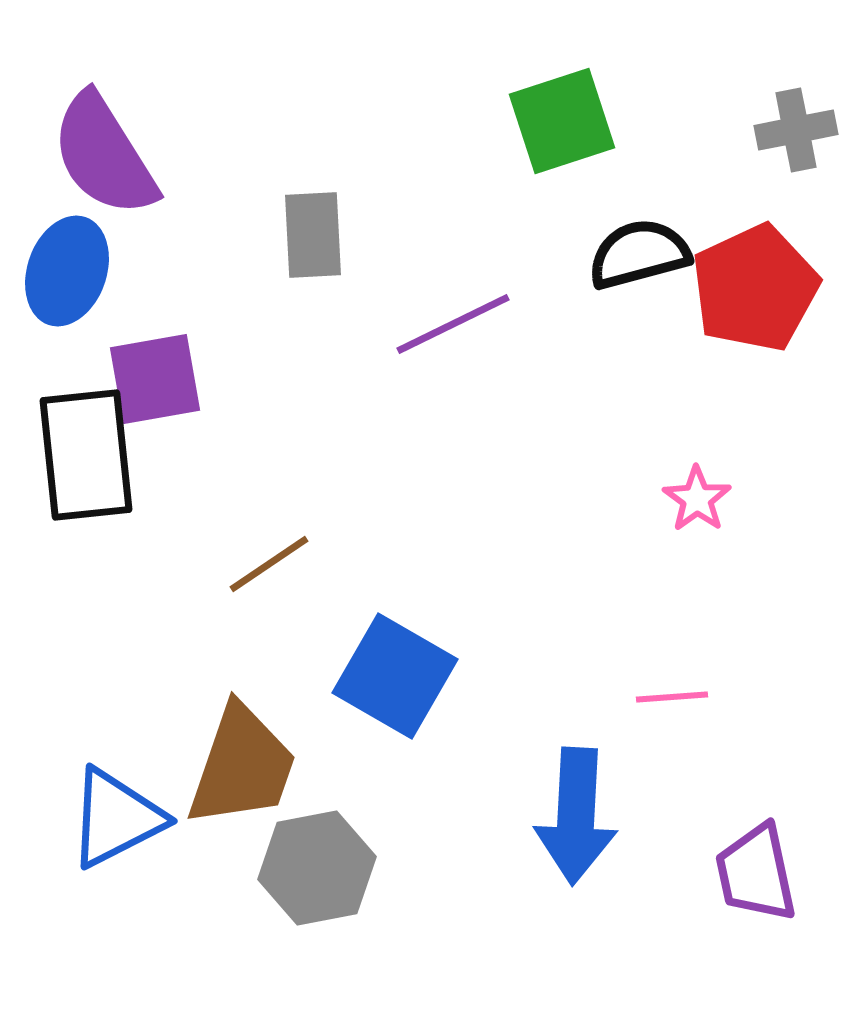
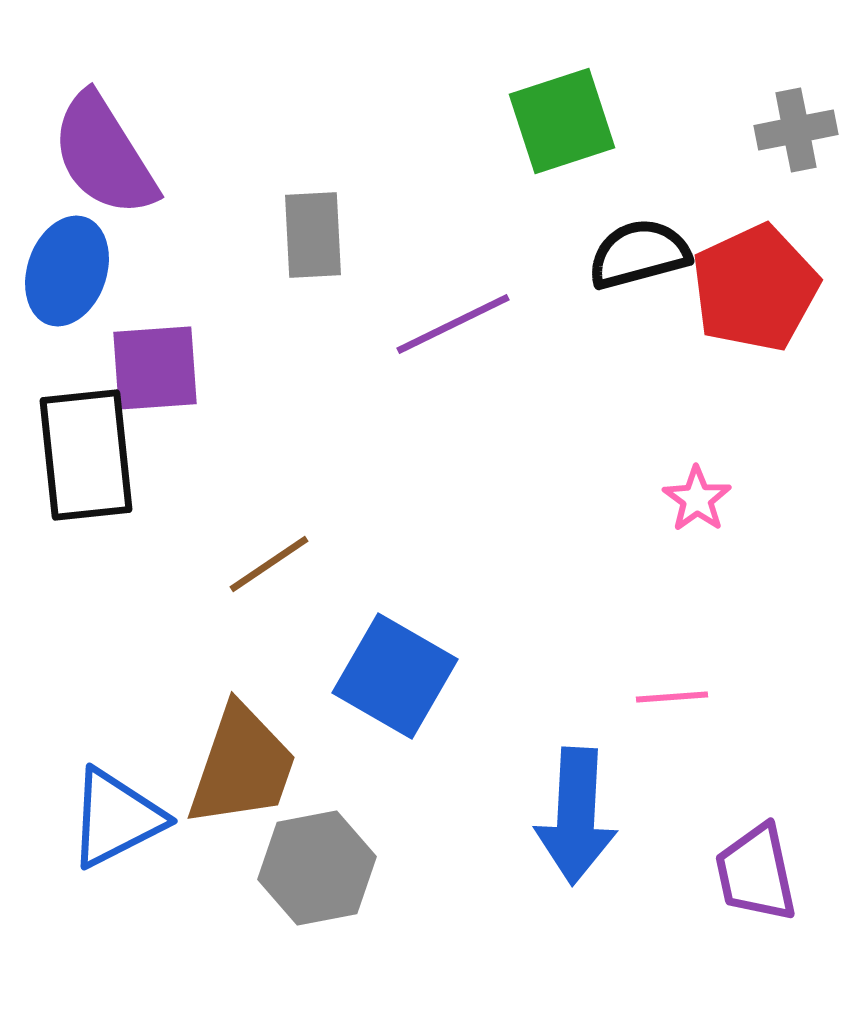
purple square: moved 11 px up; rotated 6 degrees clockwise
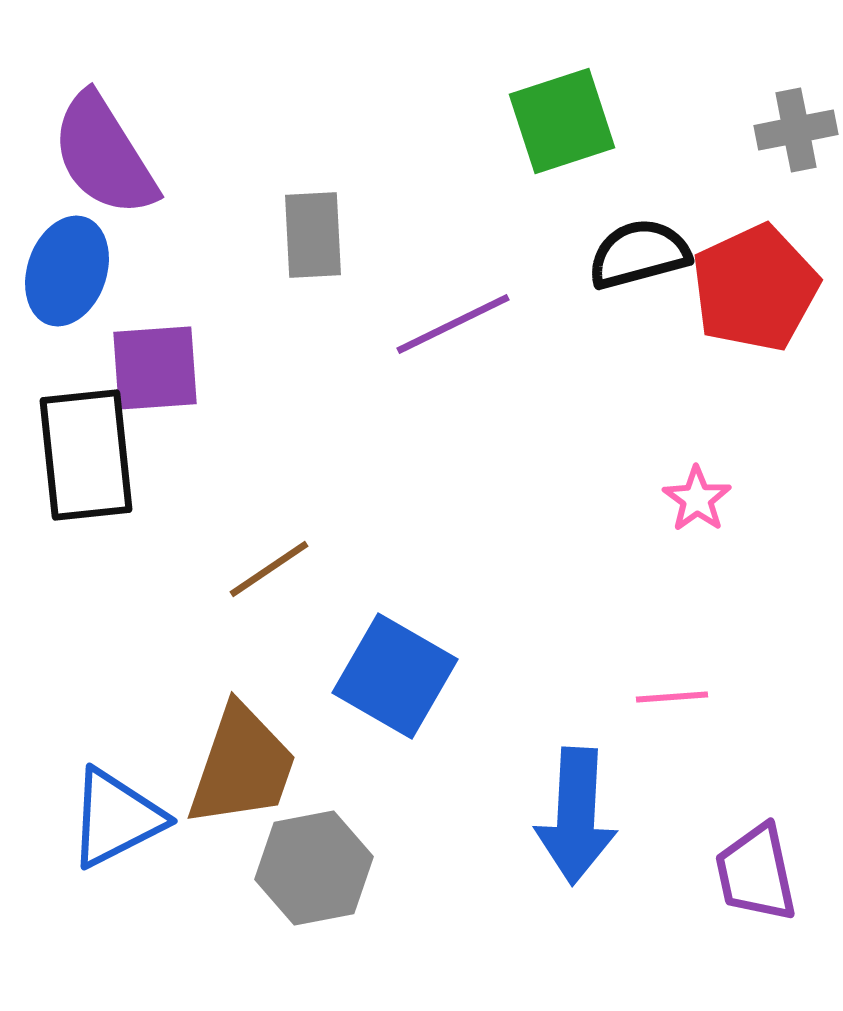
brown line: moved 5 px down
gray hexagon: moved 3 px left
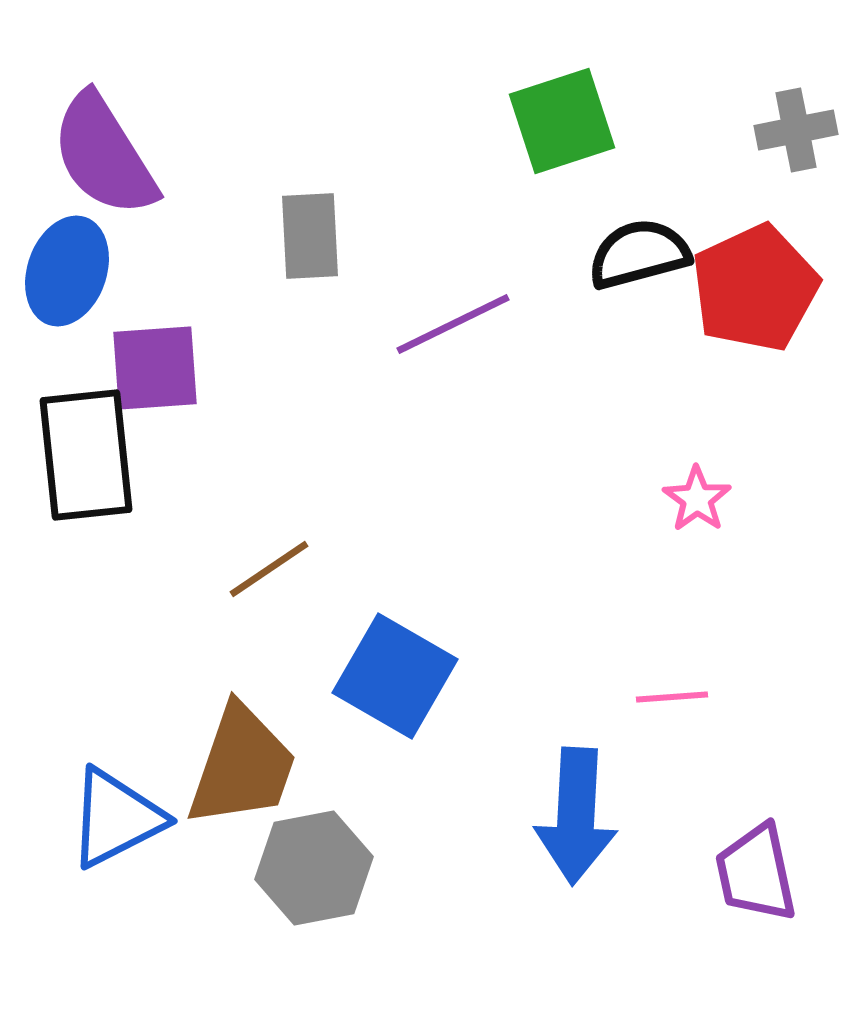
gray rectangle: moved 3 px left, 1 px down
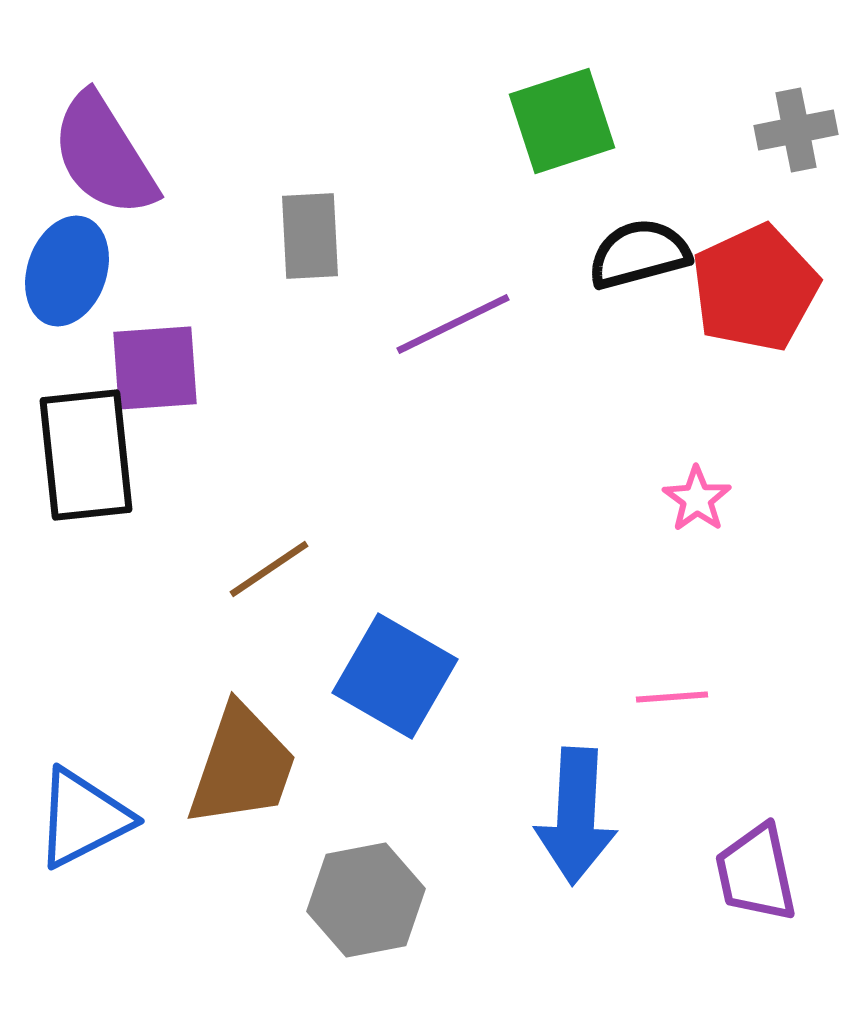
blue triangle: moved 33 px left
gray hexagon: moved 52 px right, 32 px down
